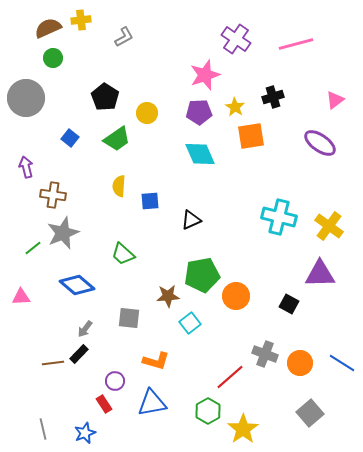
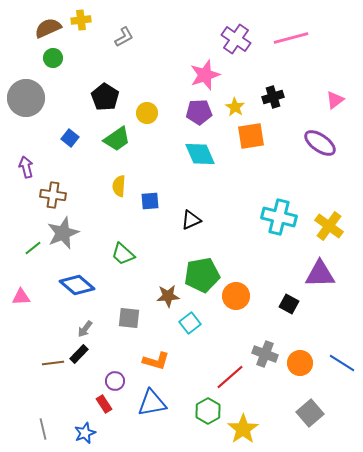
pink line at (296, 44): moved 5 px left, 6 px up
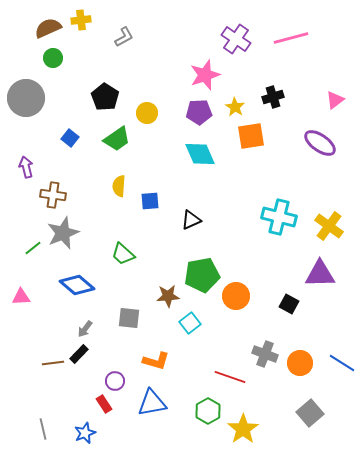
red line at (230, 377): rotated 60 degrees clockwise
